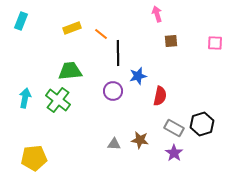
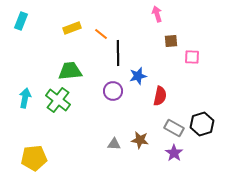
pink square: moved 23 px left, 14 px down
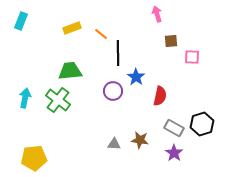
blue star: moved 2 px left, 1 px down; rotated 24 degrees counterclockwise
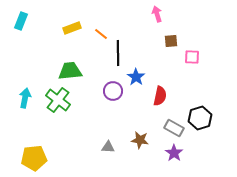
black hexagon: moved 2 px left, 6 px up
gray triangle: moved 6 px left, 3 px down
